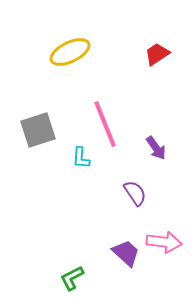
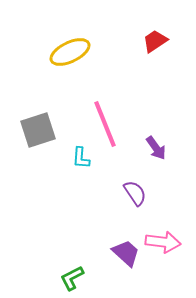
red trapezoid: moved 2 px left, 13 px up
pink arrow: moved 1 px left
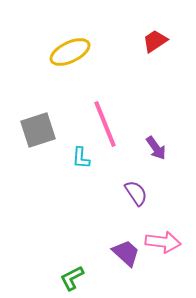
purple semicircle: moved 1 px right
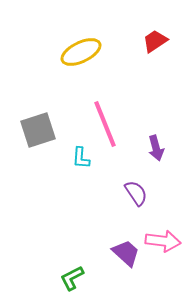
yellow ellipse: moved 11 px right
purple arrow: rotated 20 degrees clockwise
pink arrow: moved 1 px up
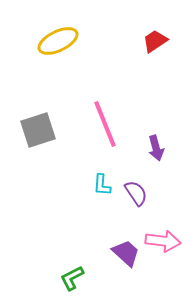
yellow ellipse: moved 23 px left, 11 px up
cyan L-shape: moved 21 px right, 27 px down
